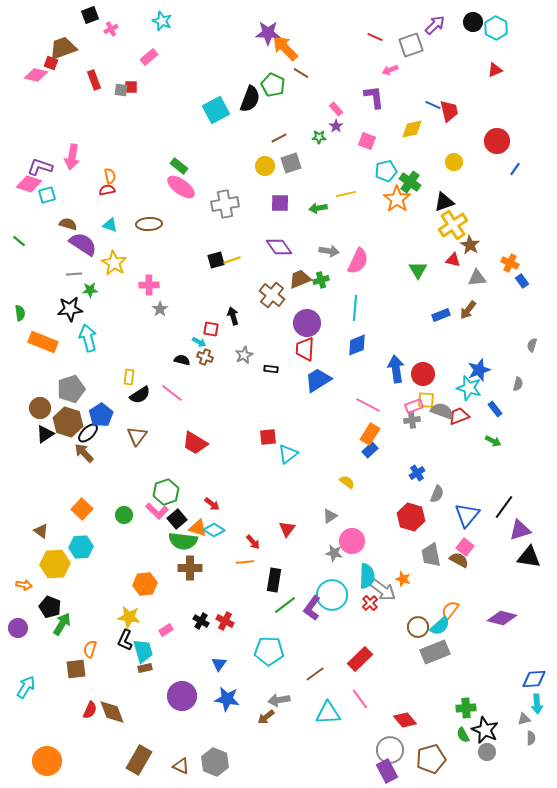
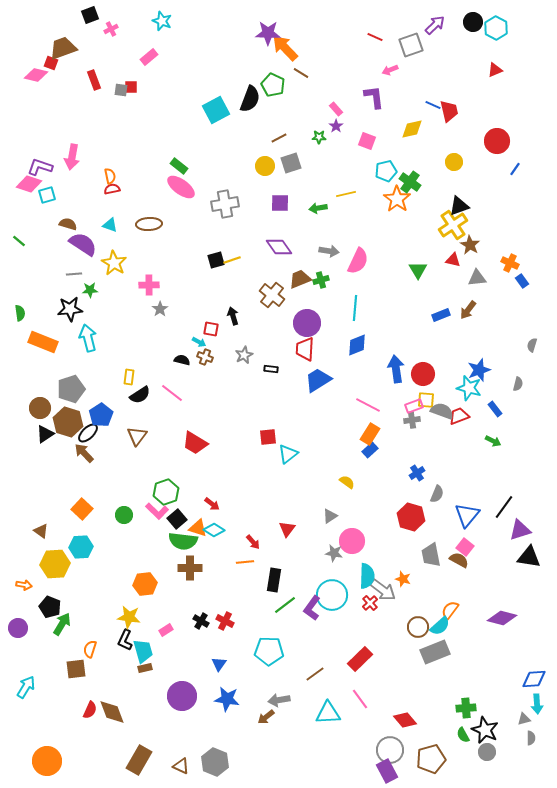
red semicircle at (107, 190): moved 5 px right, 1 px up
black triangle at (444, 202): moved 15 px right, 4 px down
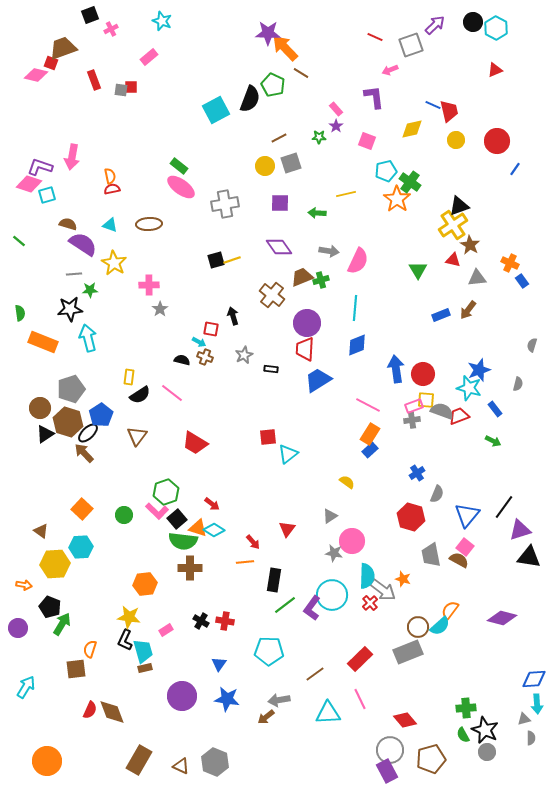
yellow circle at (454, 162): moved 2 px right, 22 px up
green arrow at (318, 208): moved 1 px left, 5 px down; rotated 12 degrees clockwise
brown trapezoid at (300, 279): moved 2 px right, 2 px up
red cross at (225, 621): rotated 18 degrees counterclockwise
gray rectangle at (435, 652): moved 27 px left
pink line at (360, 699): rotated 10 degrees clockwise
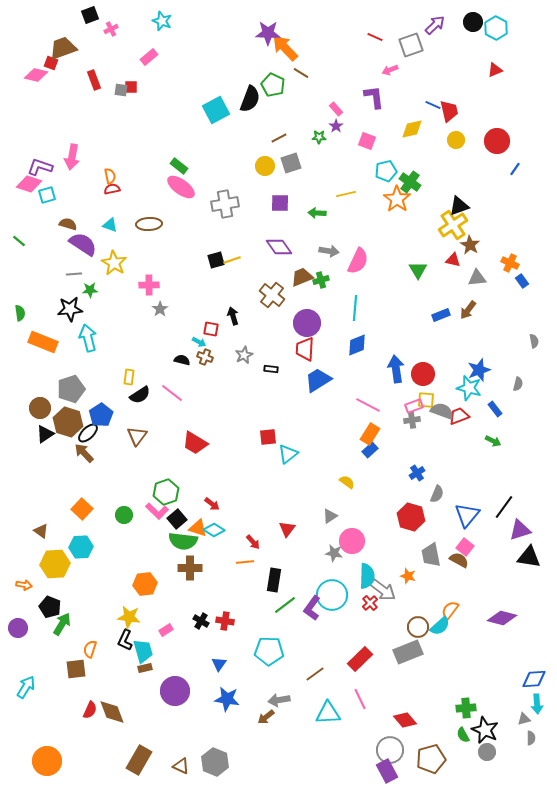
gray semicircle at (532, 345): moved 2 px right, 4 px up; rotated 152 degrees clockwise
orange star at (403, 579): moved 5 px right, 3 px up
purple circle at (182, 696): moved 7 px left, 5 px up
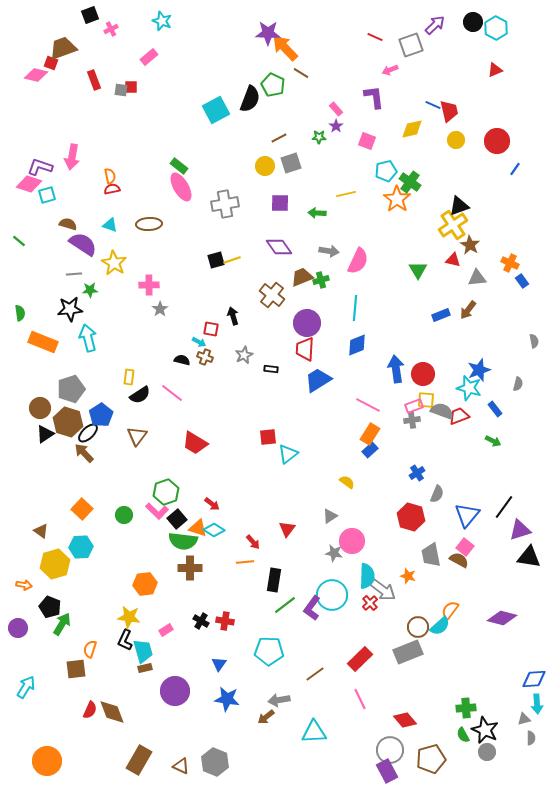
pink ellipse at (181, 187): rotated 24 degrees clockwise
yellow hexagon at (55, 564): rotated 12 degrees counterclockwise
cyan triangle at (328, 713): moved 14 px left, 19 px down
